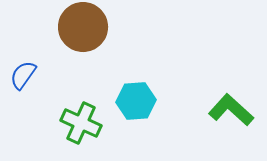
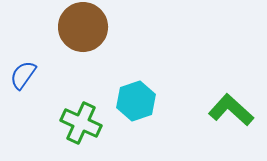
cyan hexagon: rotated 15 degrees counterclockwise
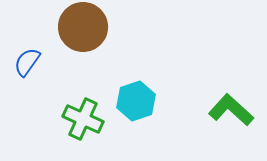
blue semicircle: moved 4 px right, 13 px up
green cross: moved 2 px right, 4 px up
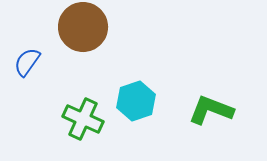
green L-shape: moved 20 px left; rotated 21 degrees counterclockwise
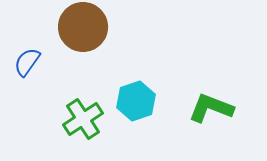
green L-shape: moved 2 px up
green cross: rotated 33 degrees clockwise
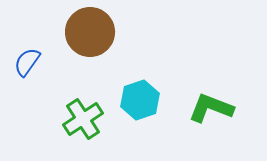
brown circle: moved 7 px right, 5 px down
cyan hexagon: moved 4 px right, 1 px up
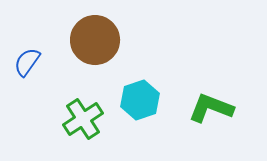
brown circle: moved 5 px right, 8 px down
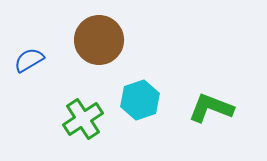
brown circle: moved 4 px right
blue semicircle: moved 2 px right, 2 px up; rotated 24 degrees clockwise
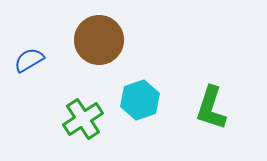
green L-shape: rotated 93 degrees counterclockwise
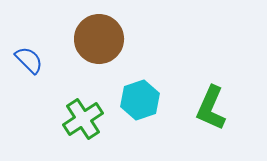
brown circle: moved 1 px up
blue semicircle: rotated 76 degrees clockwise
green L-shape: rotated 6 degrees clockwise
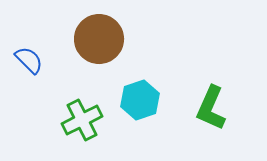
green cross: moved 1 px left, 1 px down; rotated 6 degrees clockwise
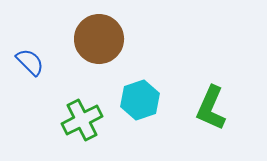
blue semicircle: moved 1 px right, 2 px down
